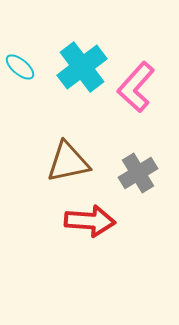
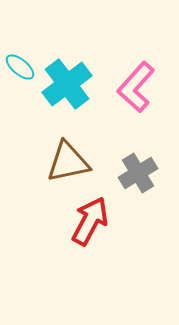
cyan cross: moved 15 px left, 17 px down
red arrow: rotated 66 degrees counterclockwise
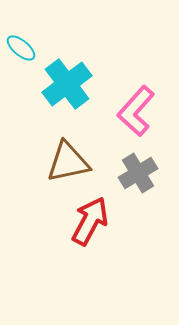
cyan ellipse: moved 1 px right, 19 px up
pink L-shape: moved 24 px down
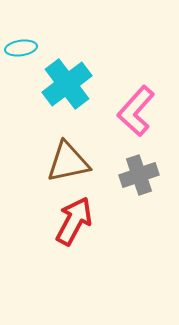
cyan ellipse: rotated 48 degrees counterclockwise
gray cross: moved 1 px right, 2 px down; rotated 12 degrees clockwise
red arrow: moved 16 px left
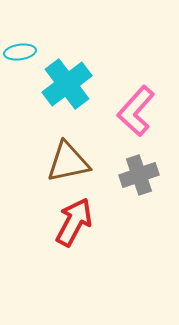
cyan ellipse: moved 1 px left, 4 px down
red arrow: moved 1 px down
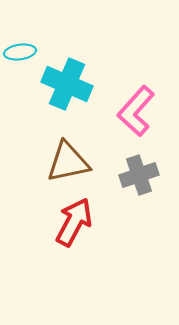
cyan cross: rotated 30 degrees counterclockwise
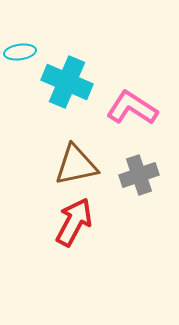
cyan cross: moved 2 px up
pink L-shape: moved 4 px left, 3 px up; rotated 81 degrees clockwise
brown triangle: moved 8 px right, 3 px down
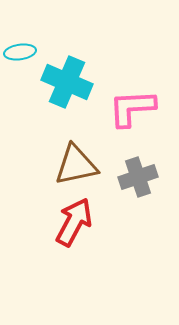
pink L-shape: rotated 36 degrees counterclockwise
gray cross: moved 1 px left, 2 px down
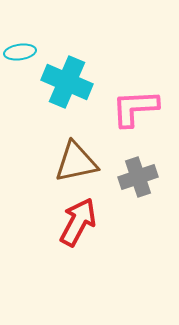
pink L-shape: moved 3 px right
brown triangle: moved 3 px up
red arrow: moved 4 px right
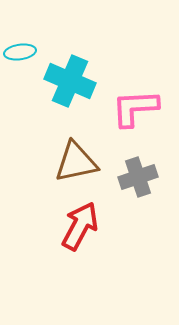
cyan cross: moved 3 px right, 1 px up
red arrow: moved 2 px right, 4 px down
